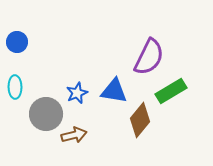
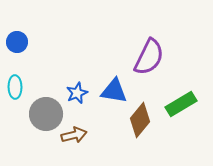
green rectangle: moved 10 px right, 13 px down
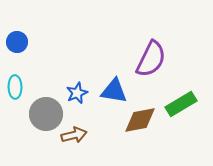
purple semicircle: moved 2 px right, 2 px down
brown diamond: rotated 40 degrees clockwise
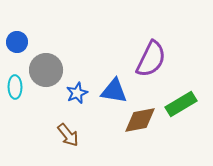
gray circle: moved 44 px up
brown arrow: moved 6 px left; rotated 65 degrees clockwise
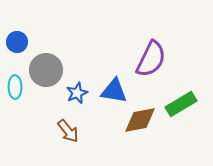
brown arrow: moved 4 px up
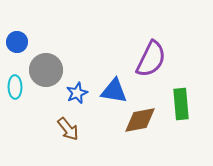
green rectangle: rotated 64 degrees counterclockwise
brown arrow: moved 2 px up
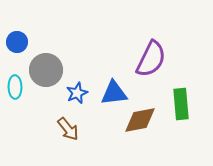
blue triangle: moved 2 px down; rotated 16 degrees counterclockwise
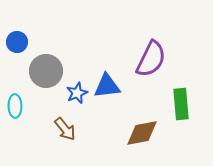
gray circle: moved 1 px down
cyan ellipse: moved 19 px down
blue triangle: moved 7 px left, 7 px up
brown diamond: moved 2 px right, 13 px down
brown arrow: moved 3 px left
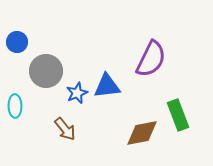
green rectangle: moved 3 px left, 11 px down; rotated 16 degrees counterclockwise
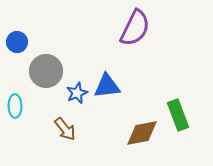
purple semicircle: moved 16 px left, 31 px up
